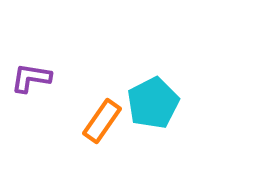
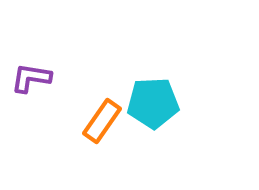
cyan pentagon: rotated 24 degrees clockwise
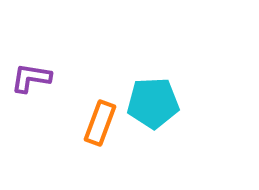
orange rectangle: moved 2 px left, 2 px down; rotated 15 degrees counterclockwise
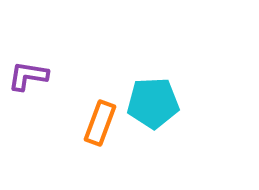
purple L-shape: moved 3 px left, 2 px up
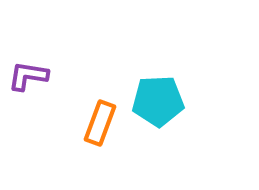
cyan pentagon: moved 5 px right, 2 px up
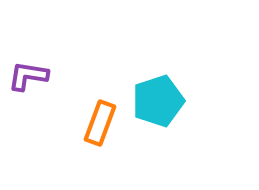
cyan pentagon: rotated 15 degrees counterclockwise
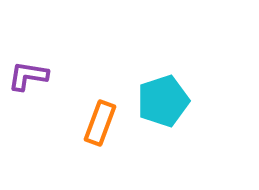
cyan pentagon: moved 5 px right
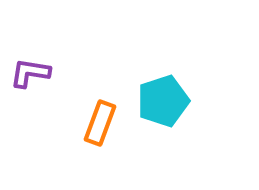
purple L-shape: moved 2 px right, 3 px up
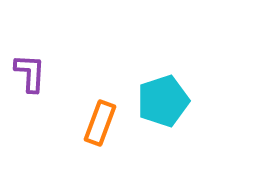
purple L-shape: rotated 84 degrees clockwise
